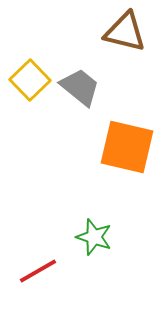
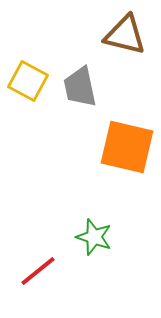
brown triangle: moved 3 px down
yellow square: moved 2 px left, 1 px down; rotated 18 degrees counterclockwise
gray trapezoid: rotated 141 degrees counterclockwise
red line: rotated 9 degrees counterclockwise
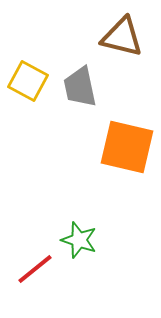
brown triangle: moved 3 px left, 2 px down
green star: moved 15 px left, 3 px down
red line: moved 3 px left, 2 px up
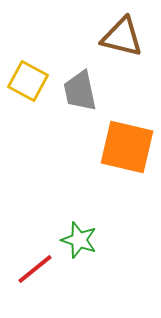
gray trapezoid: moved 4 px down
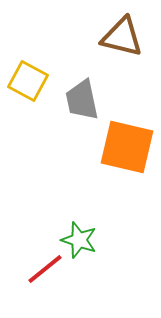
gray trapezoid: moved 2 px right, 9 px down
red line: moved 10 px right
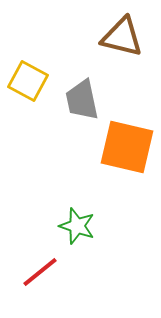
green star: moved 2 px left, 14 px up
red line: moved 5 px left, 3 px down
